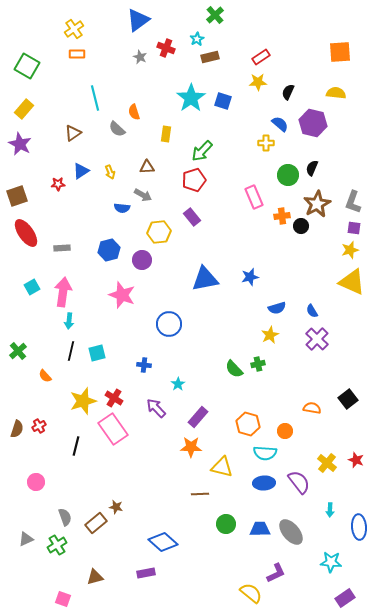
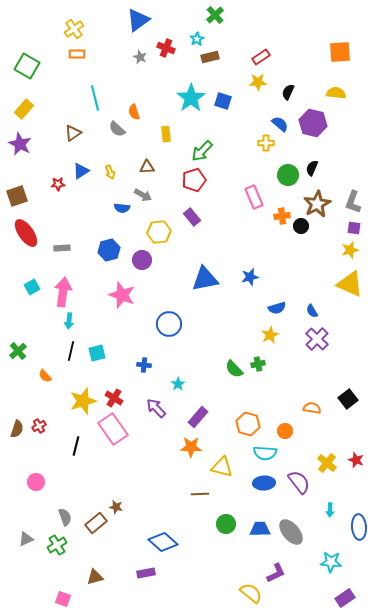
yellow rectangle at (166, 134): rotated 14 degrees counterclockwise
yellow triangle at (352, 282): moved 2 px left, 2 px down
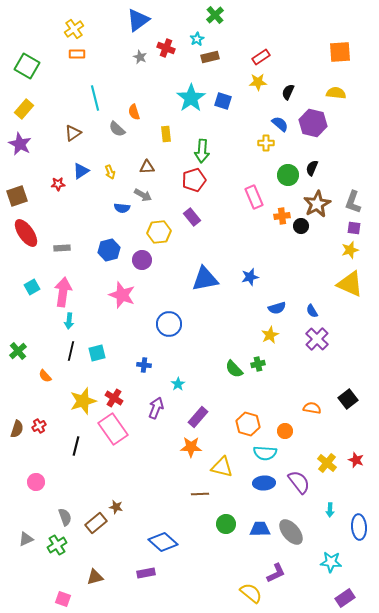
green arrow at (202, 151): rotated 40 degrees counterclockwise
purple arrow at (156, 408): rotated 65 degrees clockwise
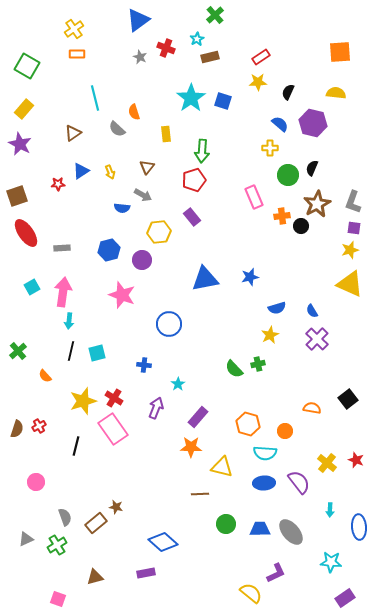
yellow cross at (266, 143): moved 4 px right, 5 px down
brown triangle at (147, 167): rotated 49 degrees counterclockwise
pink square at (63, 599): moved 5 px left
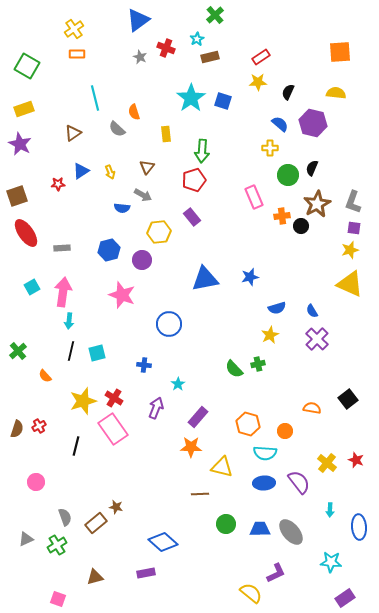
yellow rectangle at (24, 109): rotated 30 degrees clockwise
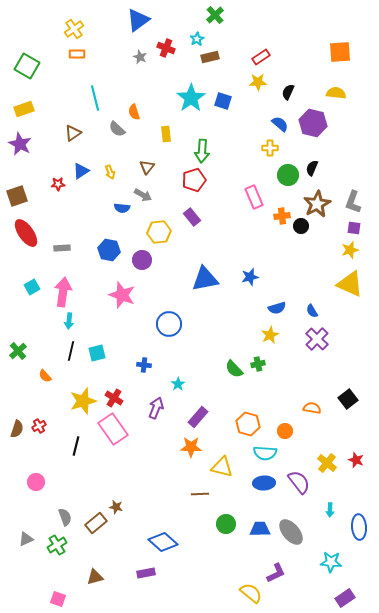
blue hexagon at (109, 250): rotated 25 degrees clockwise
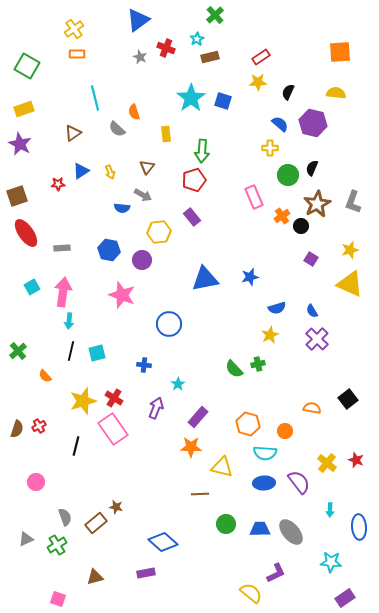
orange cross at (282, 216): rotated 28 degrees counterclockwise
purple square at (354, 228): moved 43 px left, 31 px down; rotated 24 degrees clockwise
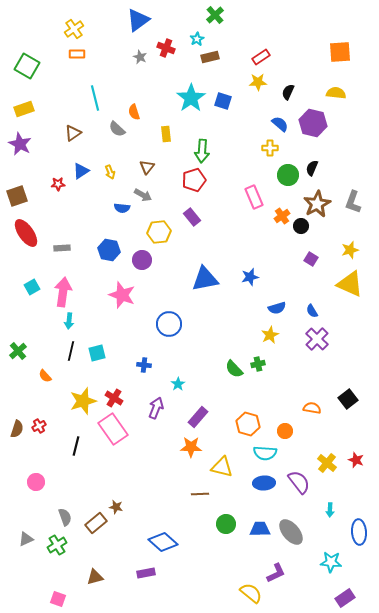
blue ellipse at (359, 527): moved 5 px down
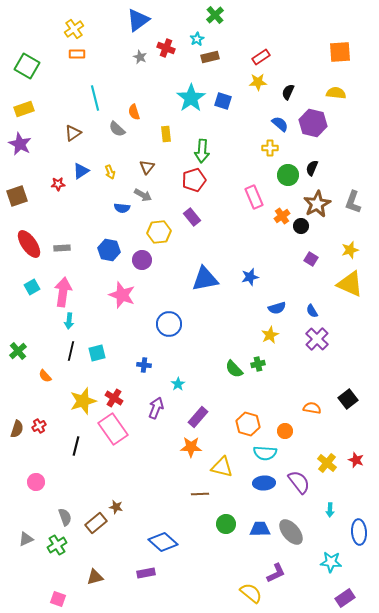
red ellipse at (26, 233): moved 3 px right, 11 px down
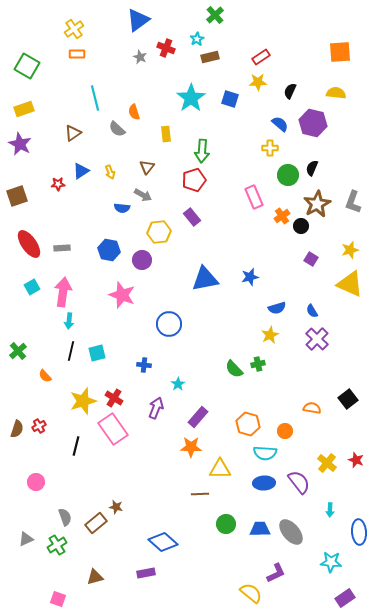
black semicircle at (288, 92): moved 2 px right, 1 px up
blue square at (223, 101): moved 7 px right, 2 px up
yellow triangle at (222, 467): moved 2 px left, 2 px down; rotated 15 degrees counterclockwise
